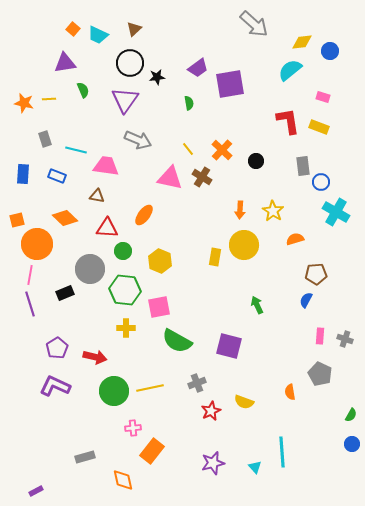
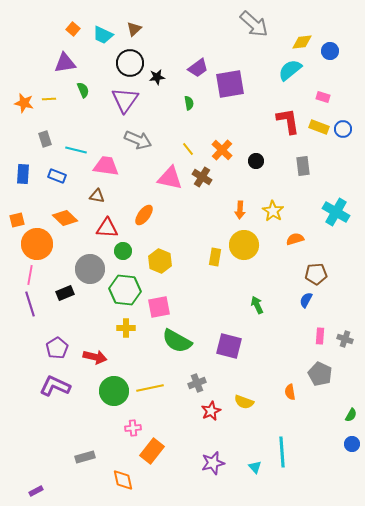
cyan trapezoid at (98, 35): moved 5 px right
blue circle at (321, 182): moved 22 px right, 53 px up
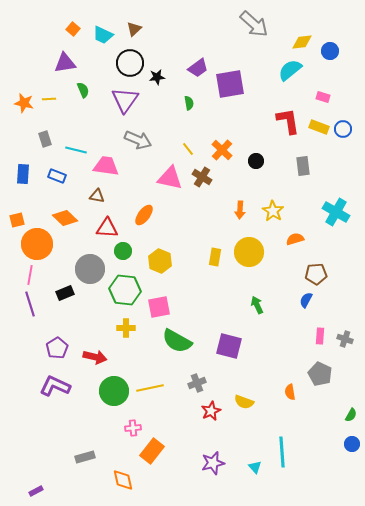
yellow circle at (244, 245): moved 5 px right, 7 px down
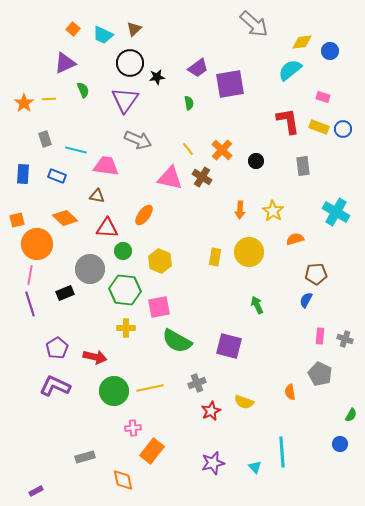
purple triangle at (65, 63): rotated 15 degrees counterclockwise
orange star at (24, 103): rotated 24 degrees clockwise
blue circle at (352, 444): moved 12 px left
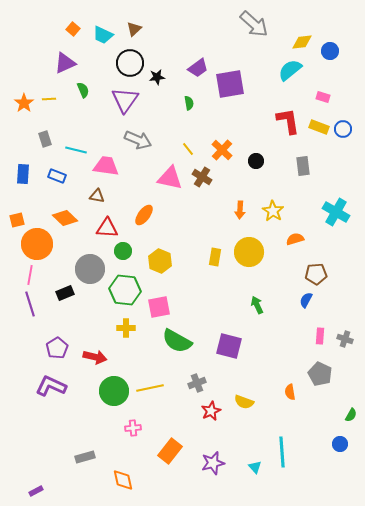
purple L-shape at (55, 386): moved 4 px left
orange rectangle at (152, 451): moved 18 px right
